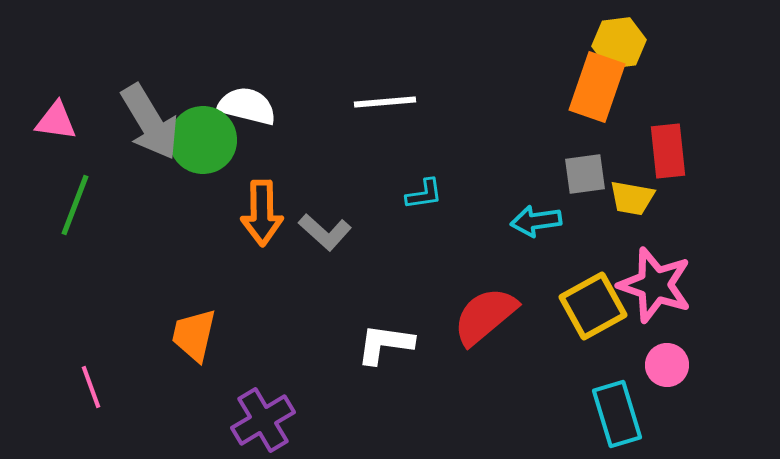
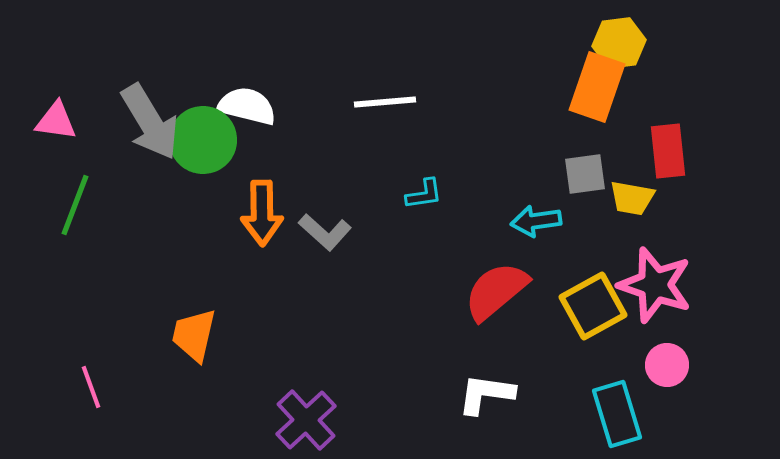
red semicircle: moved 11 px right, 25 px up
white L-shape: moved 101 px right, 50 px down
purple cross: moved 43 px right; rotated 12 degrees counterclockwise
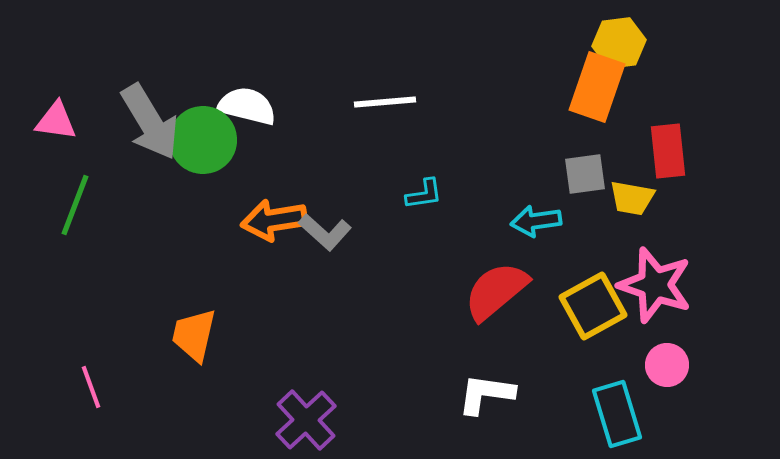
orange arrow: moved 12 px right, 7 px down; rotated 82 degrees clockwise
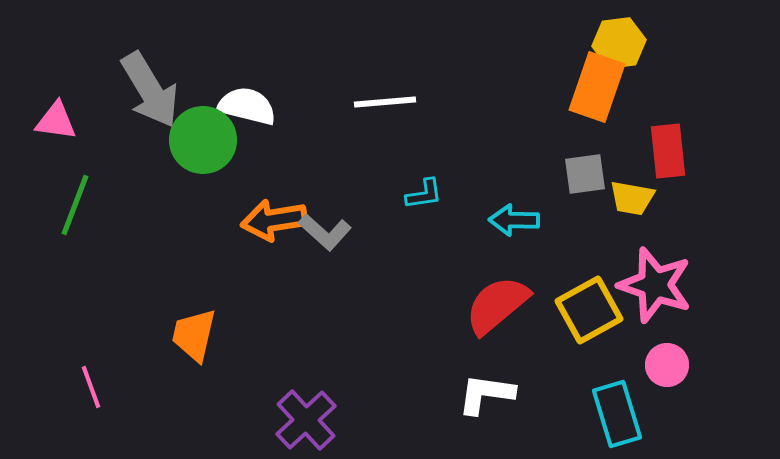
gray arrow: moved 32 px up
cyan arrow: moved 22 px left, 1 px up; rotated 9 degrees clockwise
red semicircle: moved 1 px right, 14 px down
yellow square: moved 4 px left, 4 px down
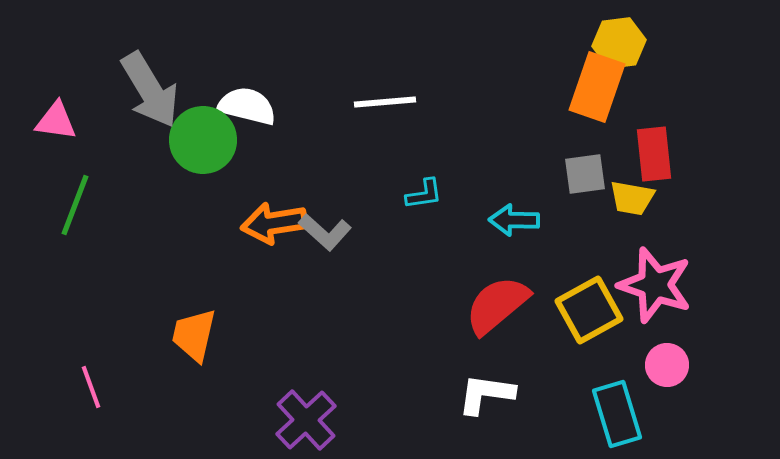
red rectangle: moved 14 px left, 3 px down
orange arrow: moved 3 px down
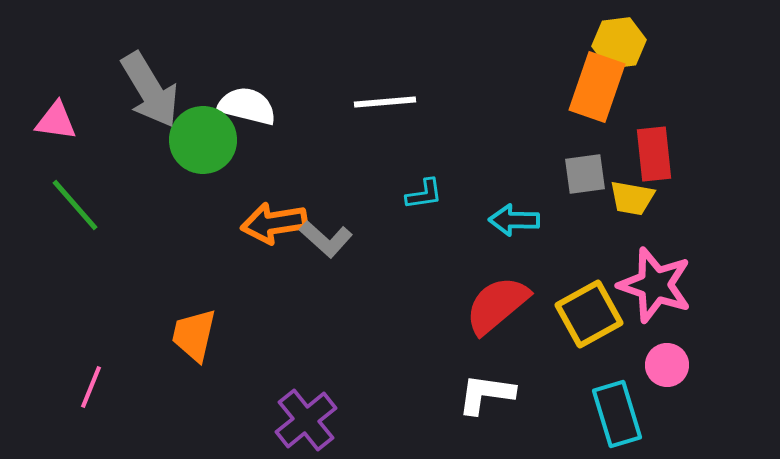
green line: rotated 62 degrees counterclockwise
gray L-shape: moved 1 px right, 7 px down
yellow square: moved 4 px down
pink line: rotated 42 degrees clockwise
purple cross: rotated 4 degrees clockwise
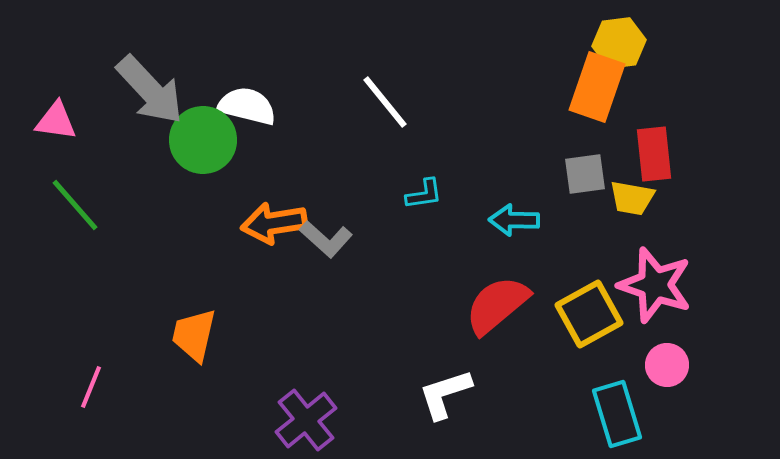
gray arrow: rotated 12 degrees counterclockwise
white line: rotated 56 degrees clockwise
white L-shape: moved 41 px left; rotated 26 degrees counterclockwise
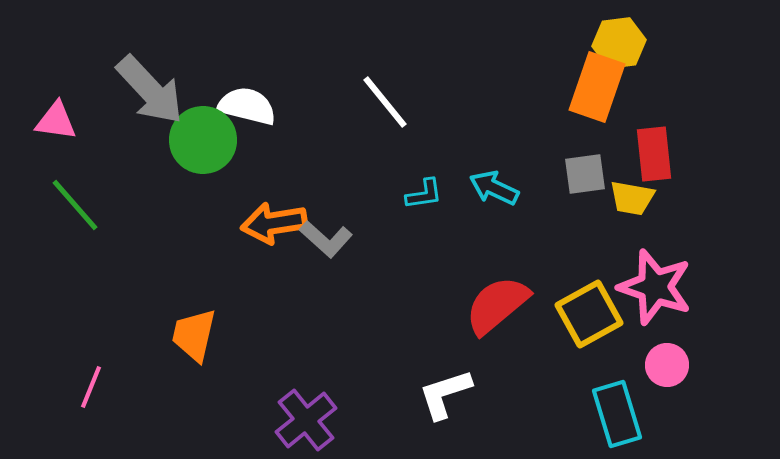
cyan arrow: moved 20 px left, 32 px up; rotated 24 degrees clockwise
pink star: moved 2 px down
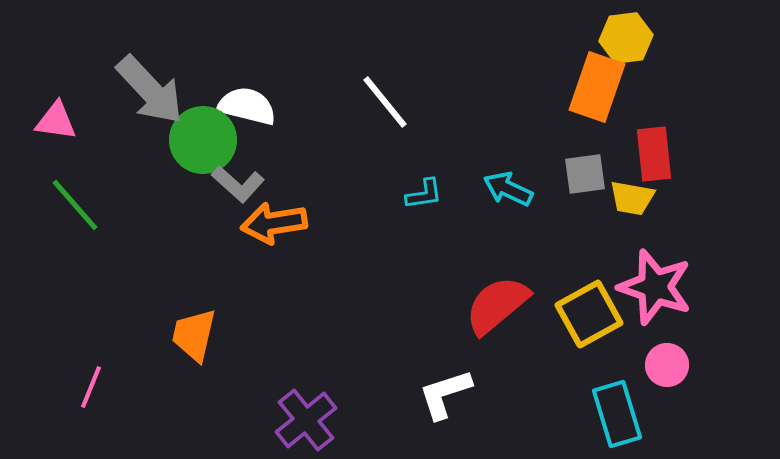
yellow hexagon: moved 7 px right, 5 px up
cyan arrow: moved 14 px right, 1 px down
gray L-shape: moved 88 px left, 55 px up
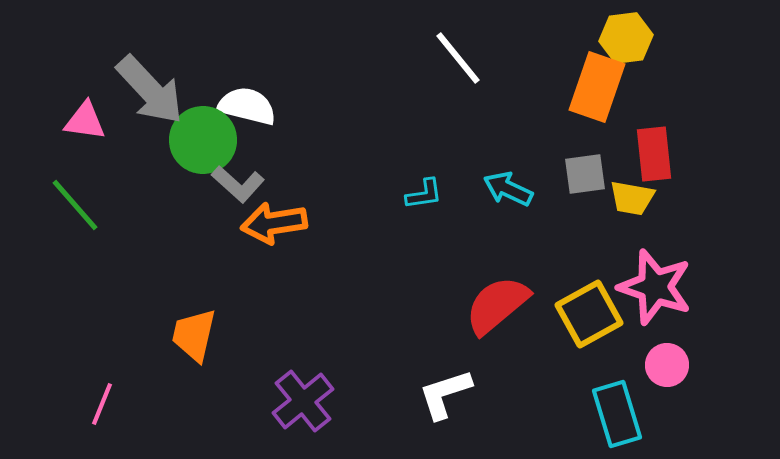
white line: moved 73 px right, 44 px up
pink triangle: moved 29 px right
pink line: moved 11 px right, 17 px down
purple cross: moved 3 px left, 19 px up
